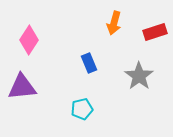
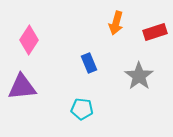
orange arrow: moved 2 px right
cyan pentagon: rotated 20 degrees clockwise
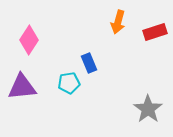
orange arrow: moved 2 px right, 1 px up
gray star: moved 9 px right, 33 px down
cyan pentagon: moved 13 px left, 26 px up; rotated 15 degrees counterclockwise
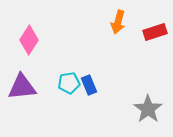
blue rectangle: moved 22 px down
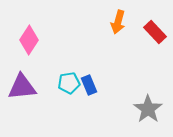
red rectangle: rotated 65 degrees clockwise
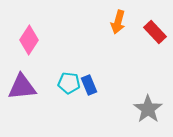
cyan pentagon: rotated 15 degrees clockwise
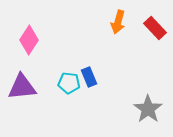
red rectangle: moved 4 px up
blue rectangle: moved 8 px up
